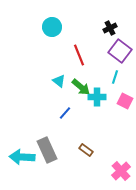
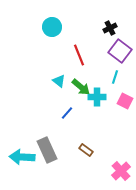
blue line: moved 2 px right
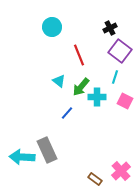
green arrow: rotated 90 degrees clockwise
brown rectangle: moved 9 px right, 29 px down
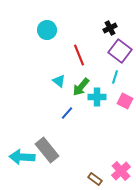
cyan circle: moved 5 px left, 3 px down
gray rectangle: rotated 15 degrees counterclockwise
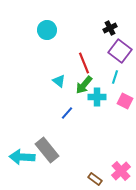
red line: moved 5 px right, 8 px down
green arrow: moved 3 px right, 2 px up
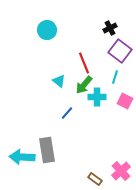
gray rectangle: rotated 30 degrees clockwise
